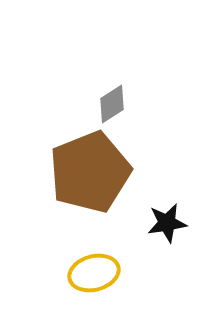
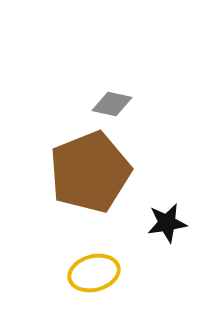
gray diamond: rotated 45 degrees clockwise
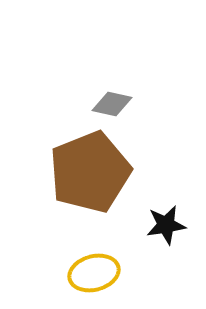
black star: moved 1 px left, 2 px down
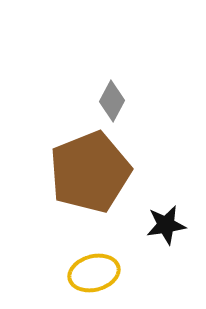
gray diamond: moved 3 px up; rotated 75 degrees counterclockwise
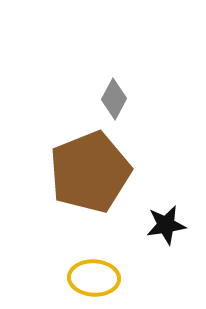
gray diamond: moved 2 px right, 2 px up
yellow ellipse: moved 5 px down; rotated 18 degrees clockwise
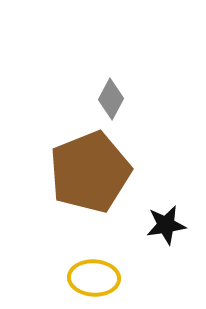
gray diamond: moved 3 px left
